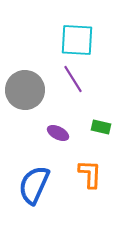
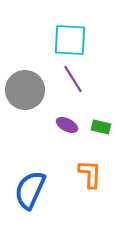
cyan square: moved 7 px left
purple ellipse: moved 9 px right, 8 px up
blue semicircle: moved 4 px left, 5 px down
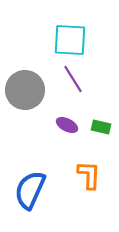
orange L-shape: moved 1 px left, 1 px down
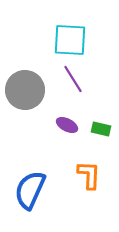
green rectangle: moved 2 px down
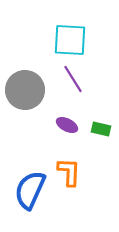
orange L-shape: moved 20 px left, 3 px up
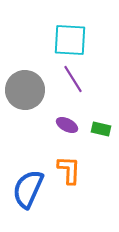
orange L-shape: moved 2 px up
blue semicircle: moved 2 px left, 1 px up
